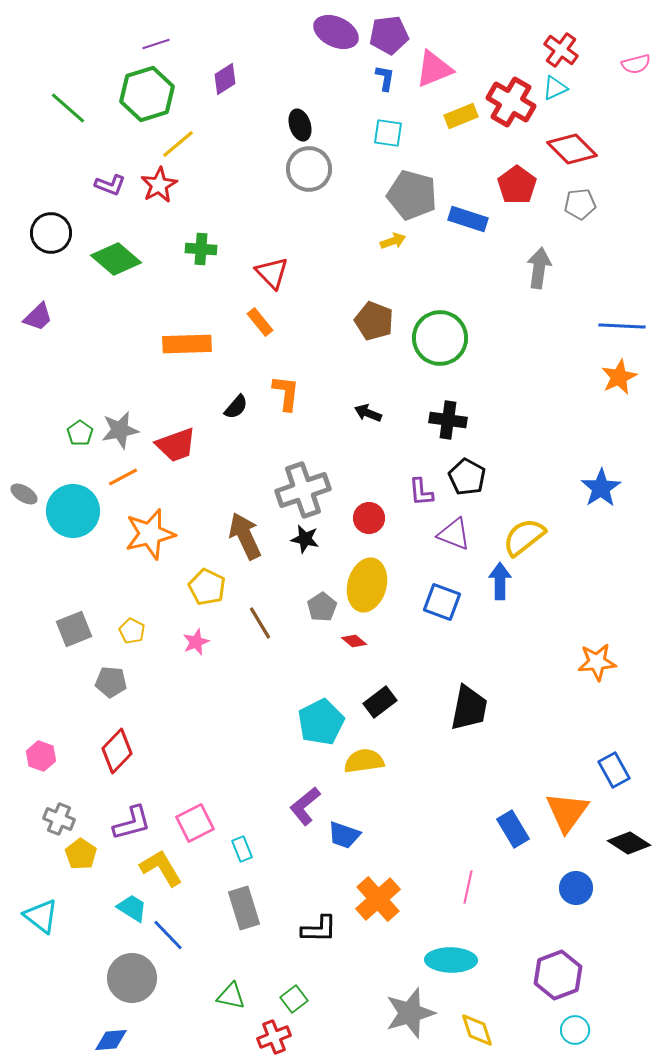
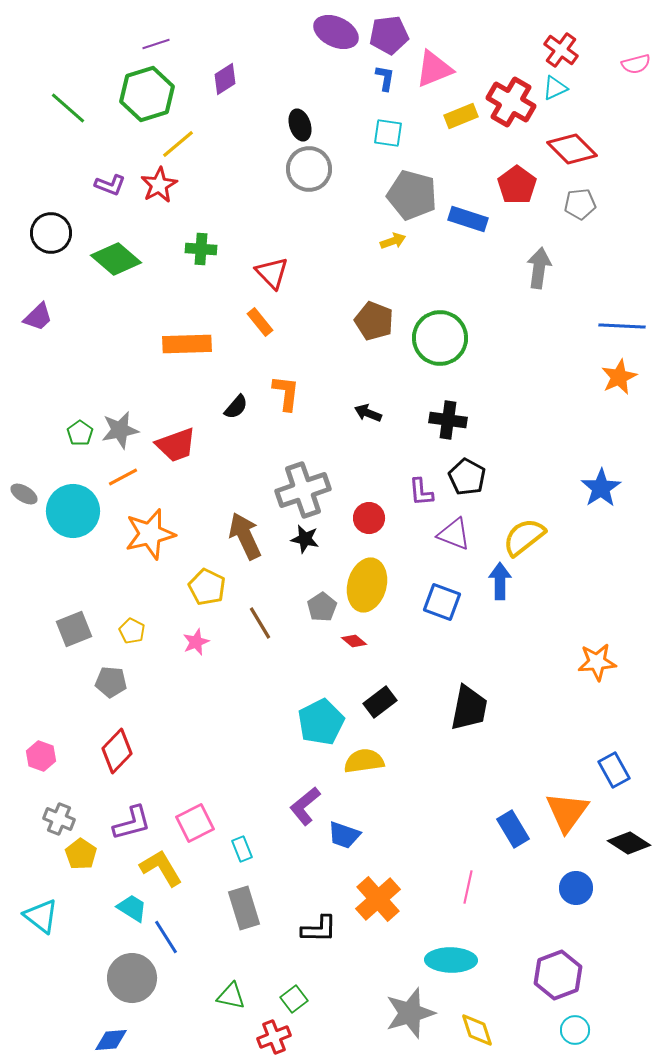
blue line at (168, 935): moved 2 px left, 2 px down; rotated 12 degrees clockwise
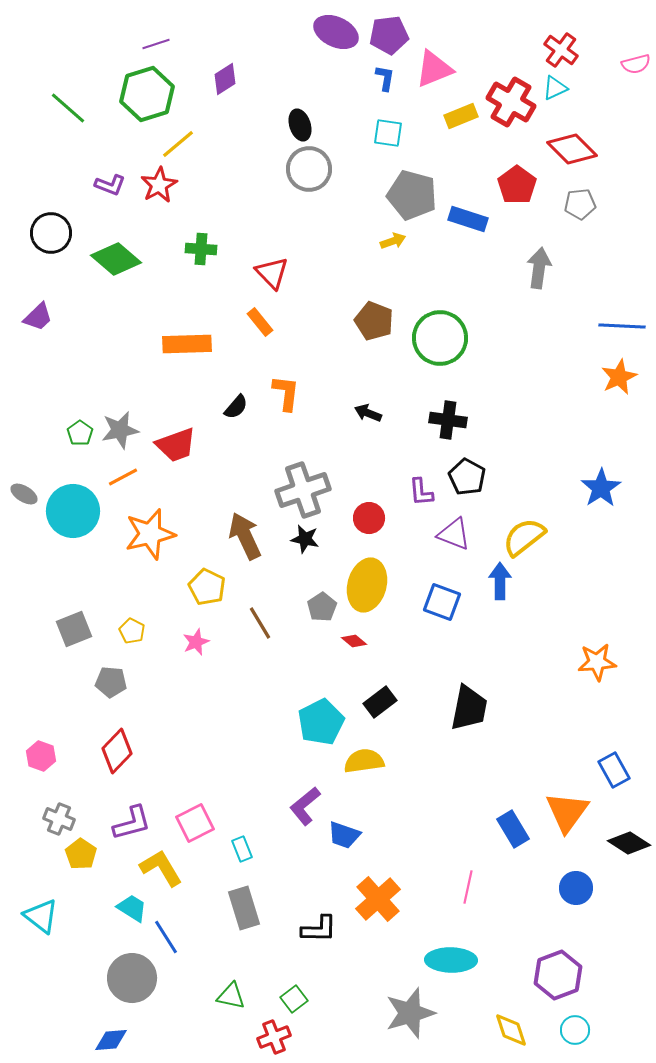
yellow diamond at (477, 1030): moved 34 px right
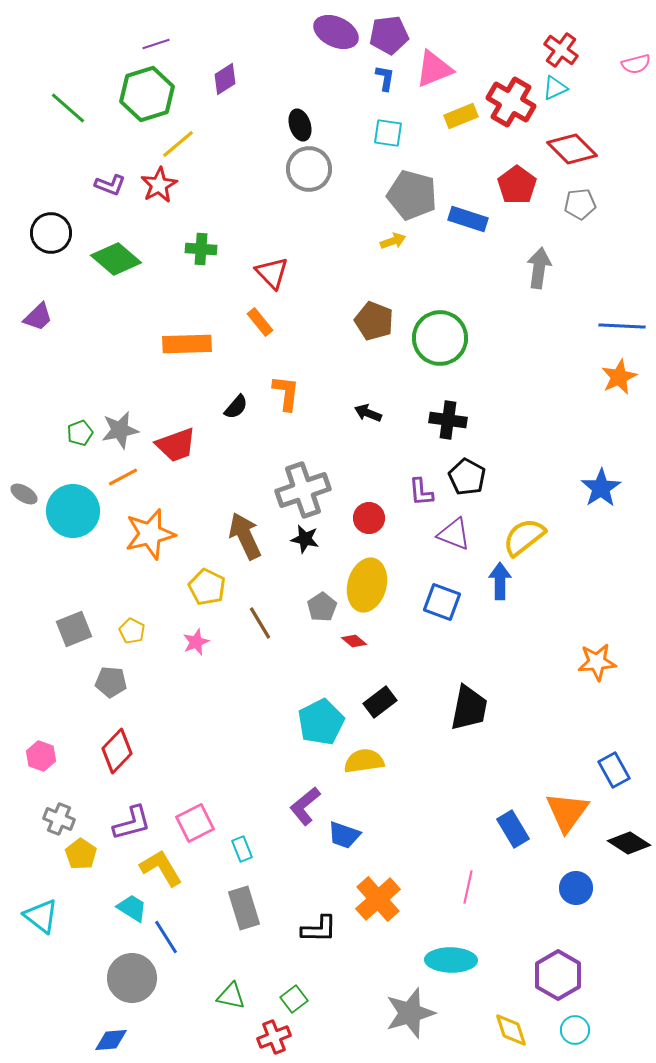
green pentagon at (80, 433): rotated 15 degrees clockwise
purple hexagon at (558, 975): rotated 9 degrees counterclockwise
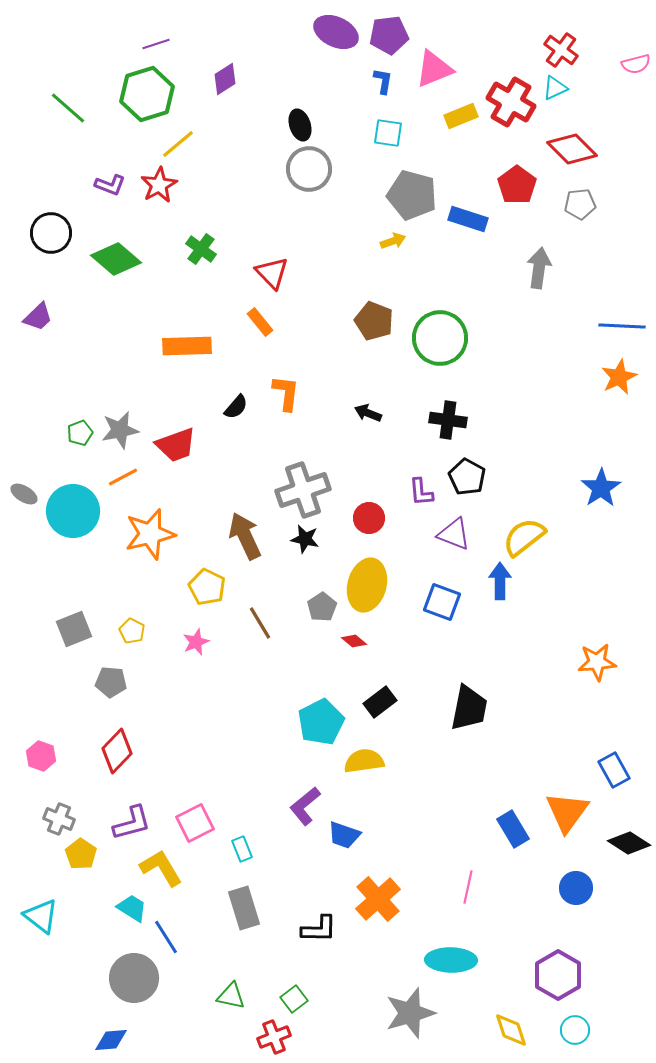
blue L-shape at (385, 78): moved 2 px left, 3 px down
green cross at (201, 249): rotated 32 degrees clockwise
orange rectangle at (187, 344): moved 2 px down
gray circle at (132, 978): moved 2 px right
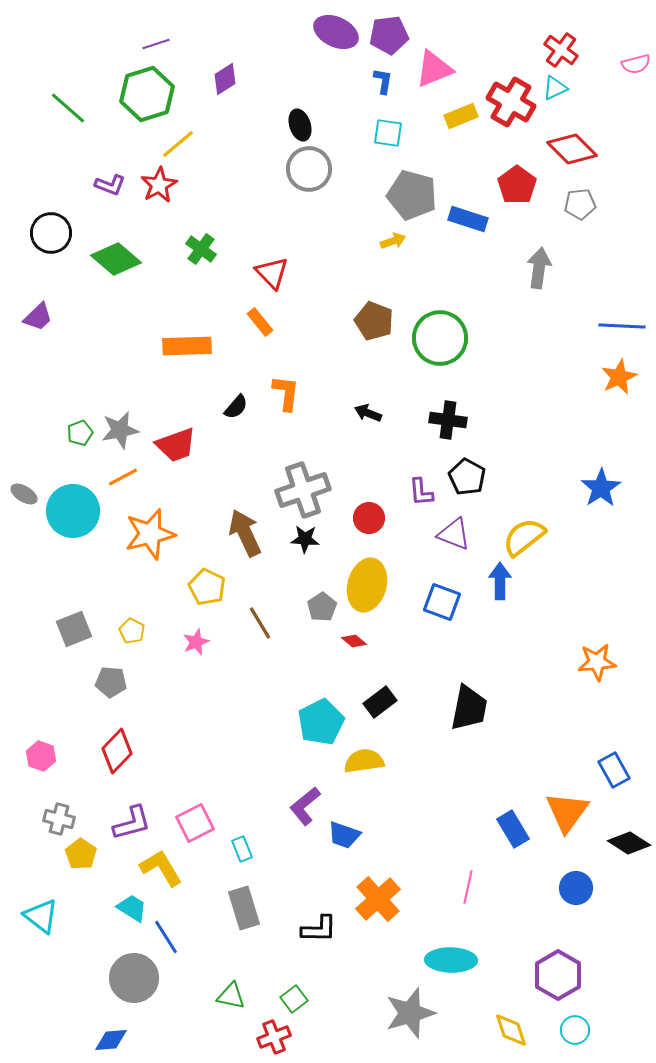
brown arrow at (245, 536): moved 3 px up
black star at (305, 539): rotated 8 degrees counterclockwise
gray cross at (59, 819): rotated 8 degrees counterclockwise
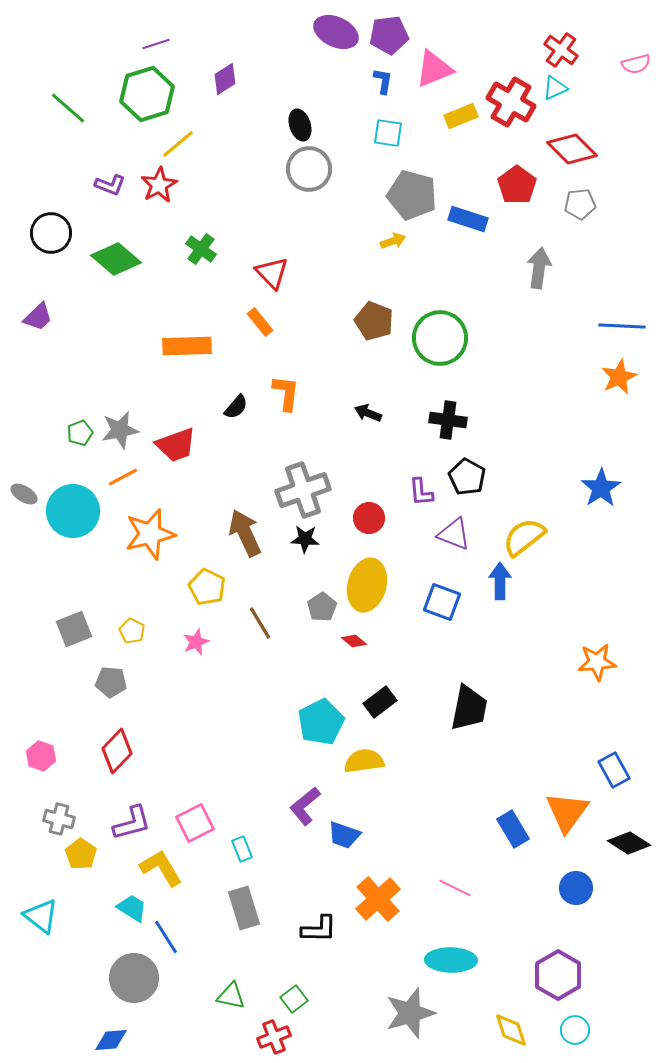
pink line at (468, 887): moved 13 px left, 1 px down; rotated 76 degrees counterclockwise
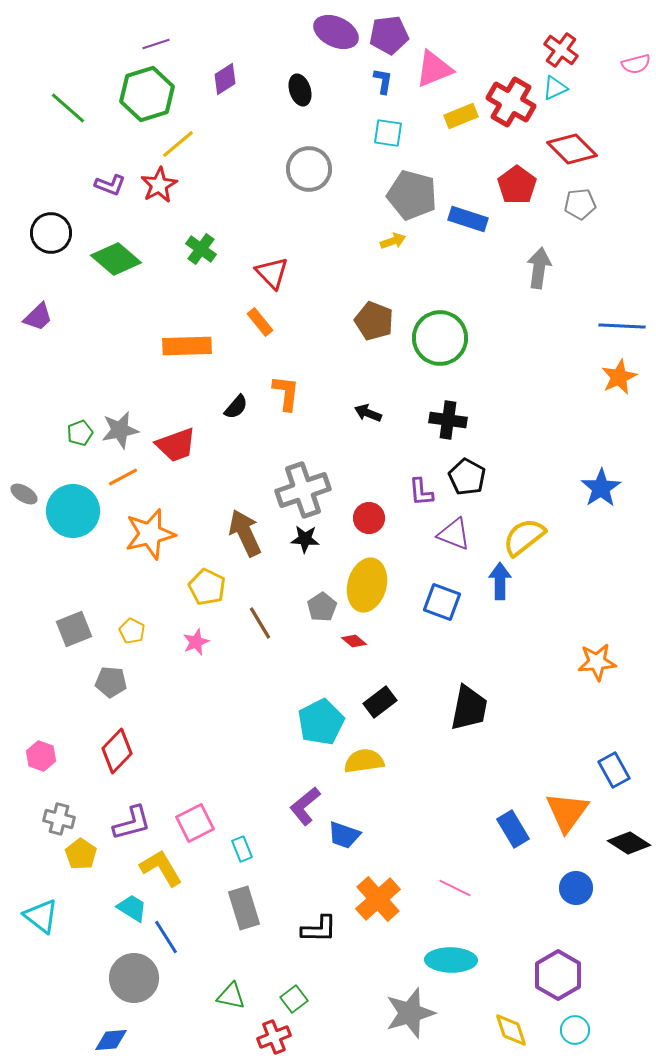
black ellipse at (300, 125): moved 35 px up
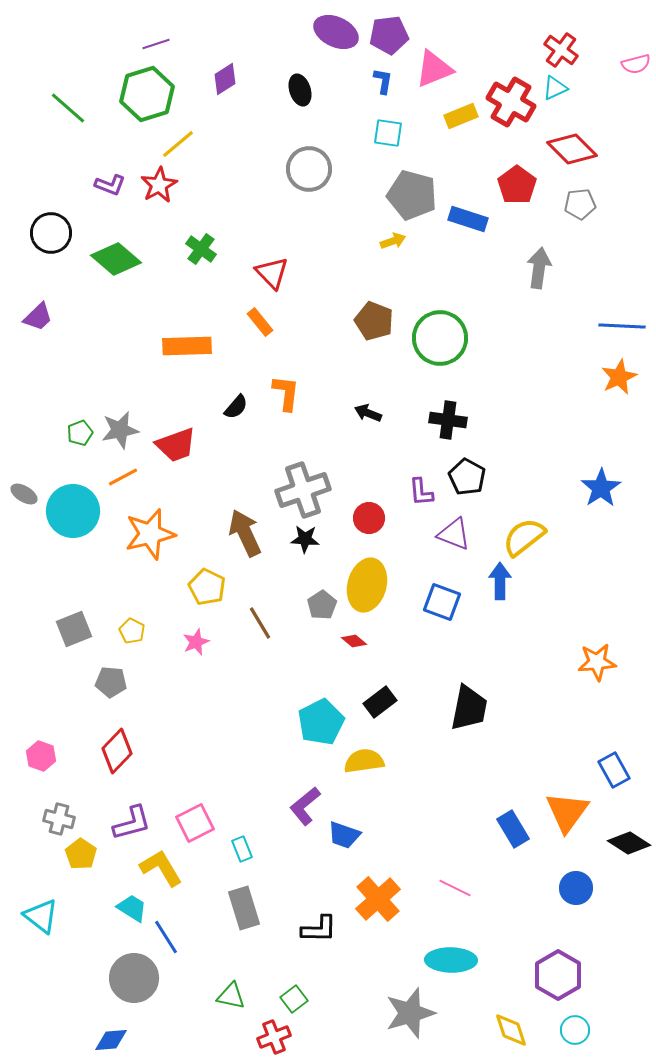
gray pentagon at (322, 607): moved 2 px up
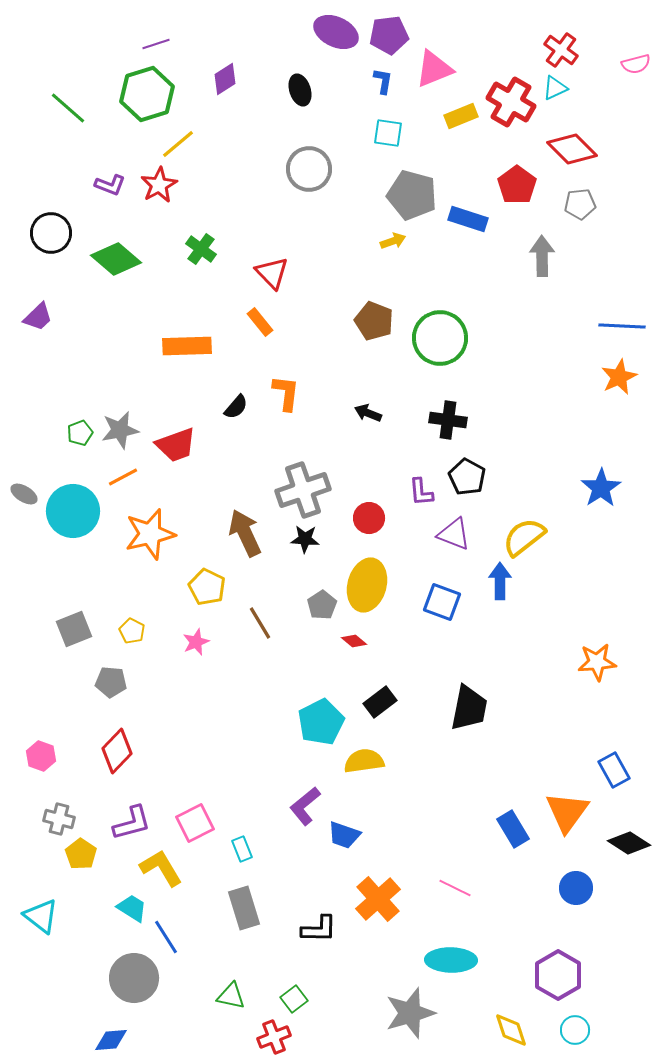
gray arrow at (539, 268): moved 3 px right, 12 px up; rotated 9 degrees counterclockwise
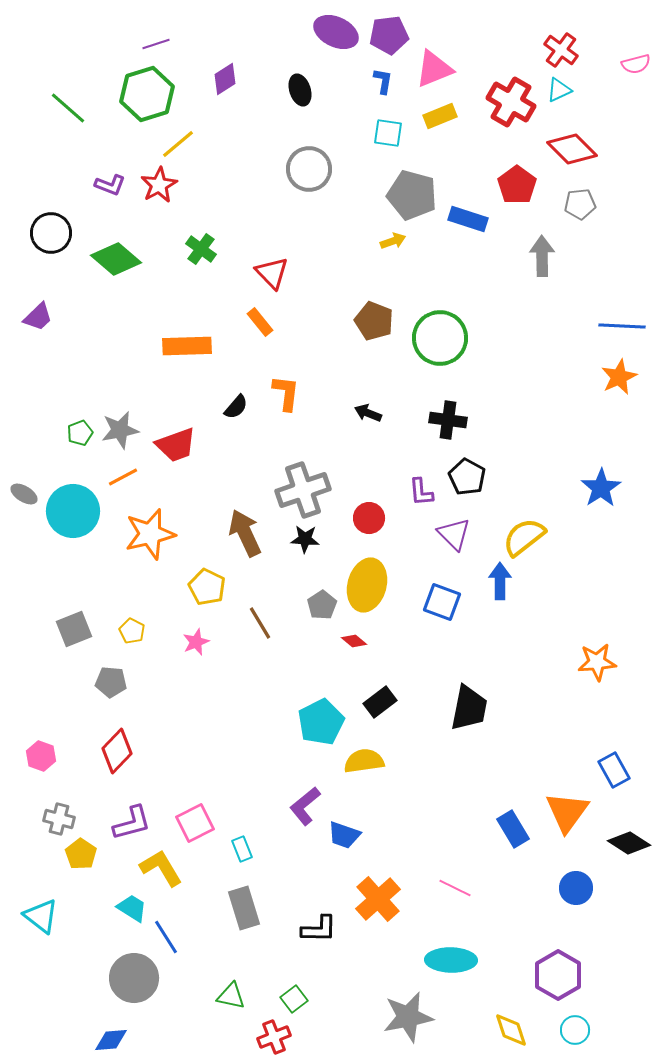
cyan triangle at (555, 88): moved 4 px right, 2 px down
yellow rectangle at (461, 116): moved 21 px left
purple triangle at (454, 534): rotated 24 degrees clockwise
gray star at (410, 1013): moved 2 px left, 4 px down; rotated 6 degrees clockwise
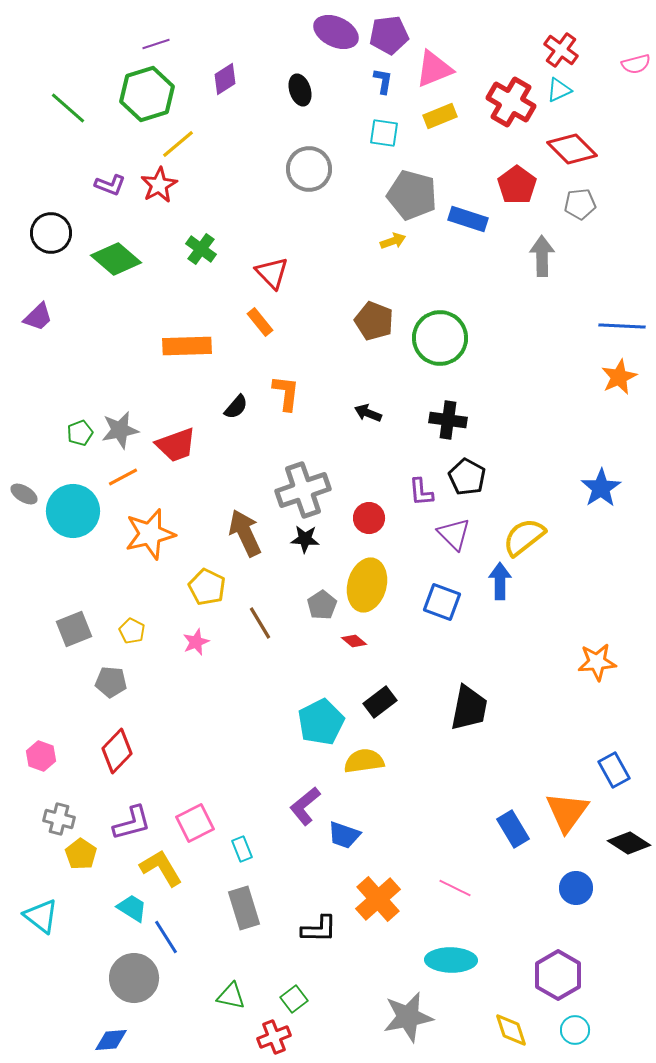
cyan square at (388, 133): moved 4 px left
